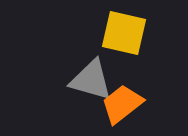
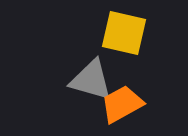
orange trapezoid: rotated 9 degrees clockwise
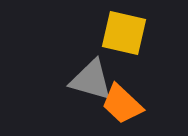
orange trapezoid: rotated 108 degrees counterclockwise
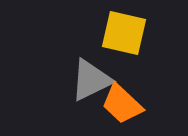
gray triangle: rotated 42 degrees counterclockwise
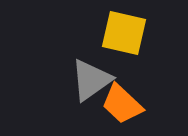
gray triangle: rotated 9 degrees counterclockwise
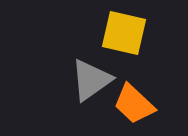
orange trapezoid: moved 12 px right
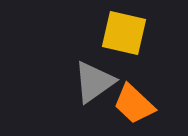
gray triangle: moved 3 px right, 2 px down
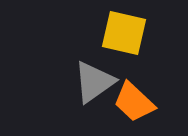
orange trapezoid: moved 2 px up
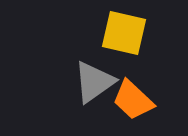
orange trapezoid: moved 1 px left, 2 px up
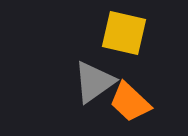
orange trapezoid: moved 3 px left, 2 px down
